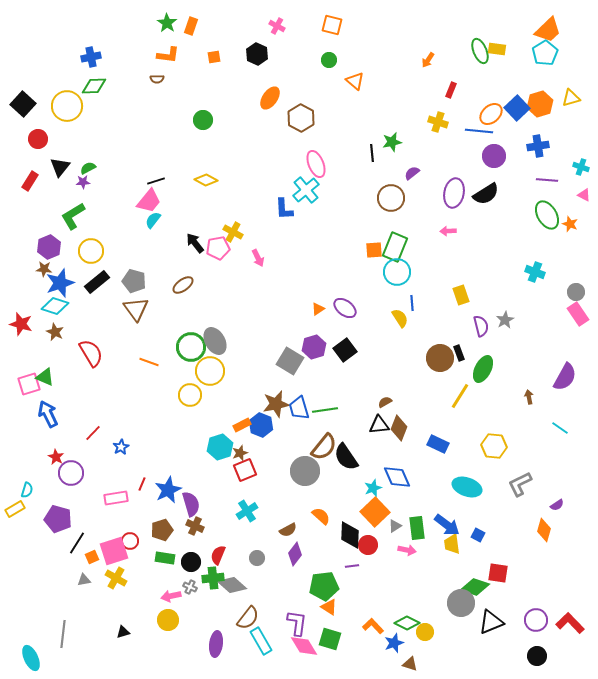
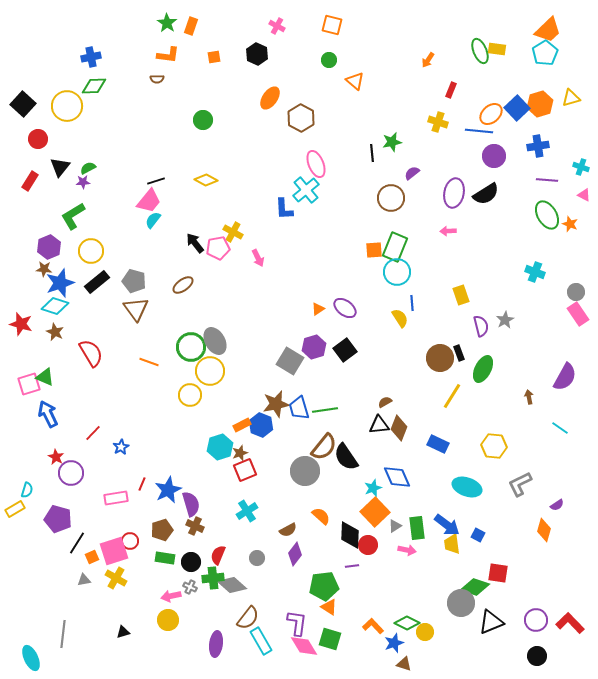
yellow line at (460, 396): moved 8 px left
brown triangle at (410, 664): moved 6 px left
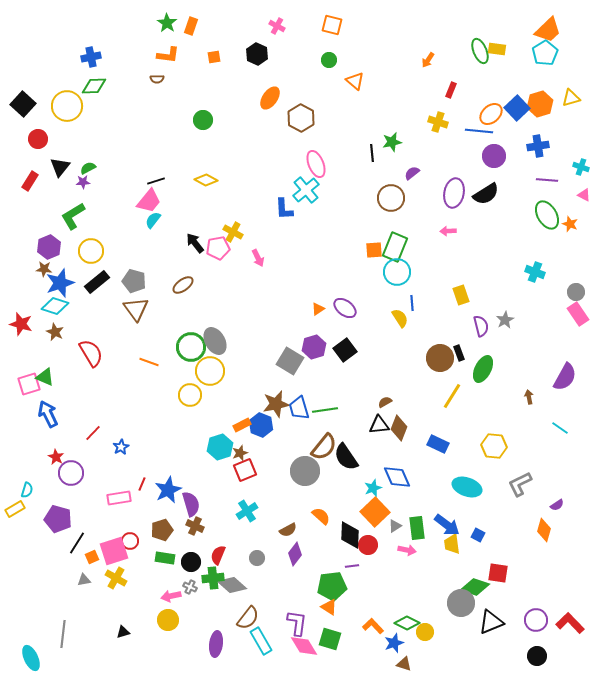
pink rectangle at (116, 498): moved 3 px right
green pentagon at (324, 586): moved 8 px right
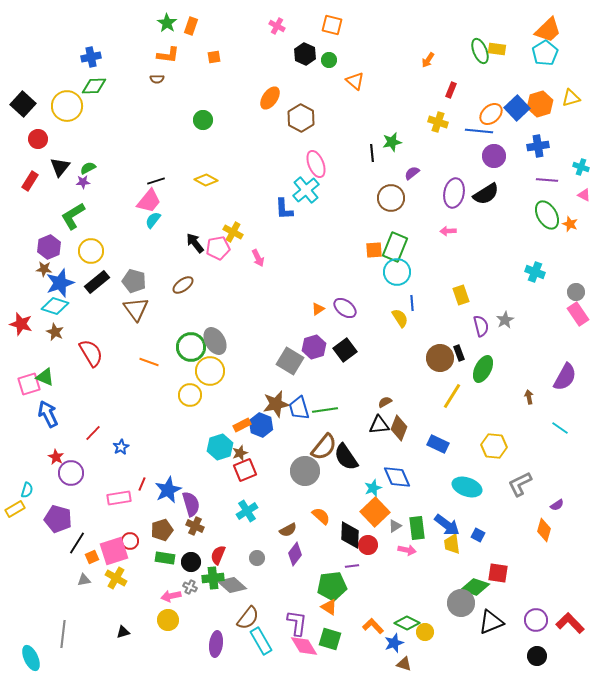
black hexagon at (257, 54): moved 48 px right
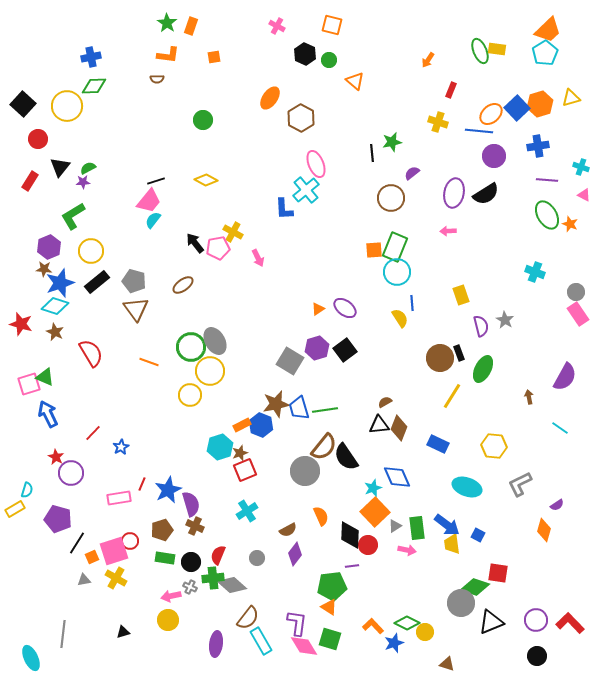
gray star at (505, 320): rotated 12 degrees counterclockwise
purple hexagon at (314, 347): moved 3 px right, 1 px down
orange semicircle at (321, 516): rotated 24 degrees clockwise
brown triangle at (404, 664): moved 43 px right
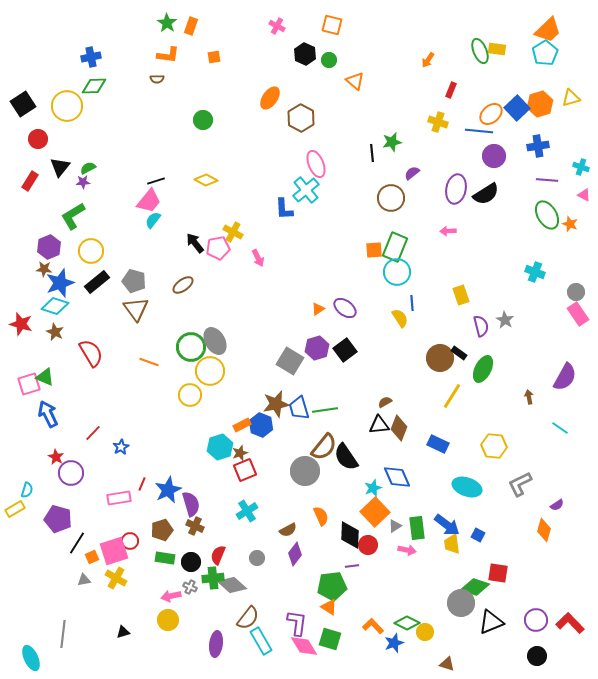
black square at (23, 104): rotated 15 degrees clockwise
purple ellipse at (454, 193): moved 2 px right, 4 px up
black rectangle at (459, 353): rotated 35 degrees counterclockwise
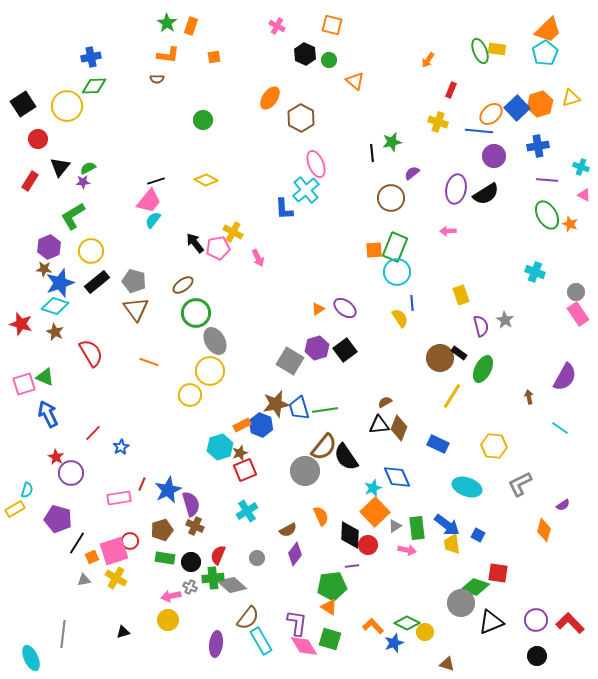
green circle at (191, 347): moved 5 px right, 34 px up
pink square at (29, 384): moved 5 px left
purple semicircle at (557, 505): moved 6 px right
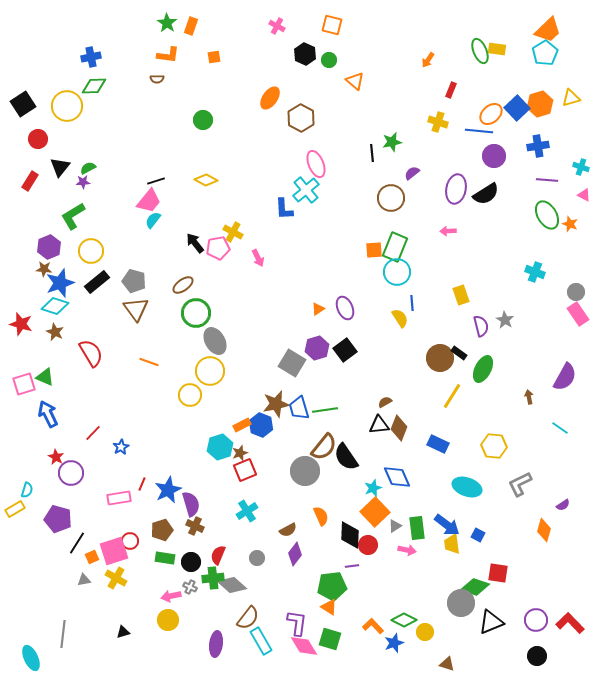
purple ellipse at (345, 308): rotated 30 degrees clockwise
gray square at (290, 361): moved 2 px right, 2 px down
green diamond at (407, 623): moved 3 px left, 3 px up
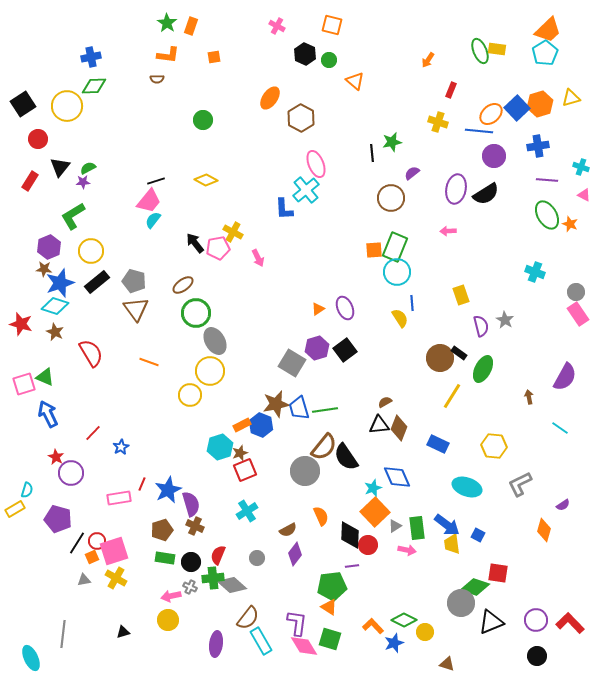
red circle at (130, 541): moved 33 px left
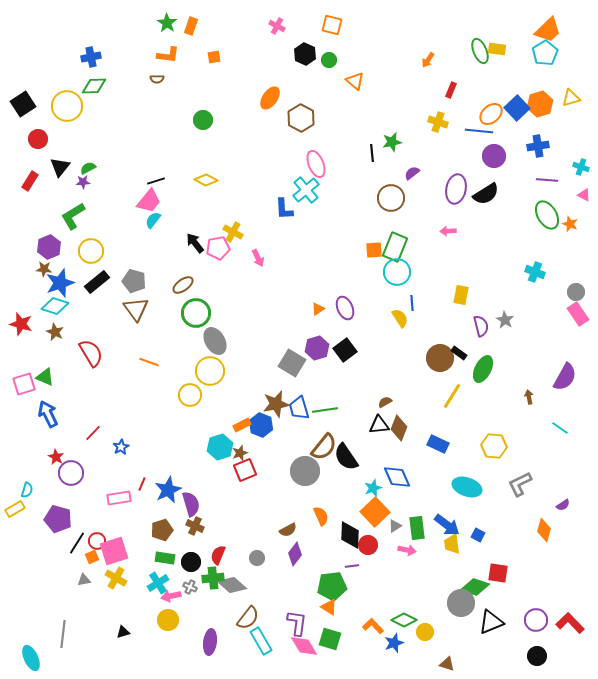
yellow rectangle at (461, 295): rotated 30 degrees clockwise
cyan cross at (247, 511): moved 89 px left, 72 px down
purple ellipse at (216, 644): moved 6 px left, 2 px up
